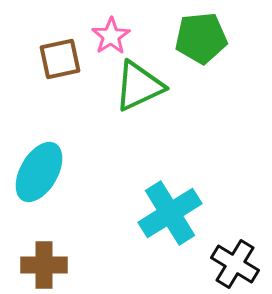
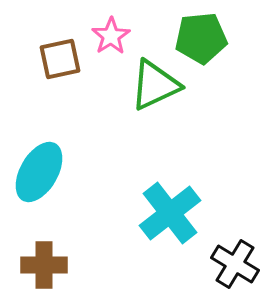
green triangle: moved 16 px right, 1 px up
cyan cross: rotated 6 degrees counterclockwise
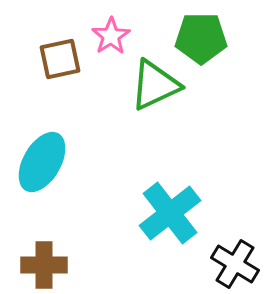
green pentagon: rotated 6 degrees clockwise
cyan ellipse: moved 3 px right, 10 px up
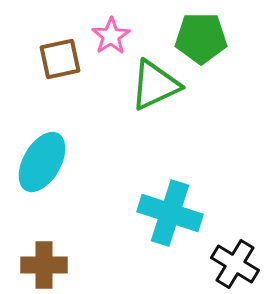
cyan cross: rotated 34 degrees counterclockwise
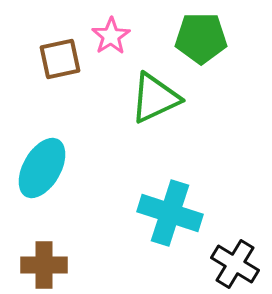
green triangle: moved 13 px down
cyan ellipse: moved 6 px down
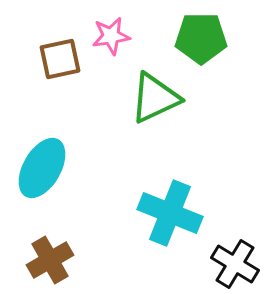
pink star: rotated 24 degrees clockwise
cyan cross: rotated 4 degrees clockwise
brown cross: moved 6 px right, 5 px up; rotated 30 degrees counterclockwise
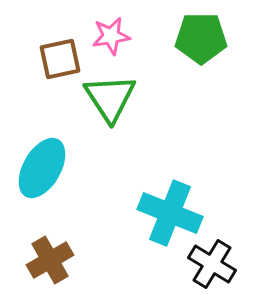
green triangle: moved 45 px left; rotated 38 degrees counterclockwise
black cross: moved 23 px left
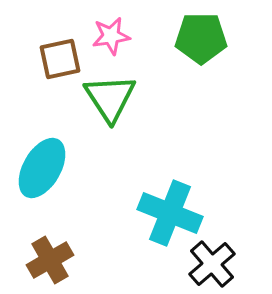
black cross: rotated 18 degrees clockwise
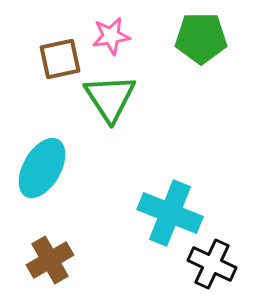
black cross: rotated 24 degrees counterclockwise
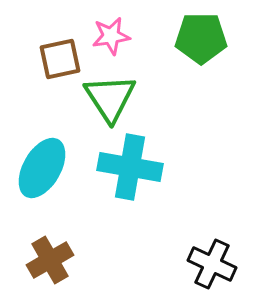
cyan cross: moved 40 px left, 46 px up; rotated 12 degrees counterclockwise
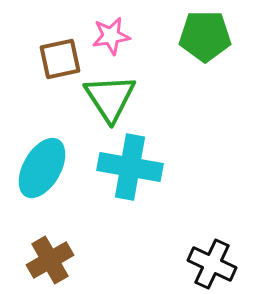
green pentagon: moved 4 px right, 2 px up
